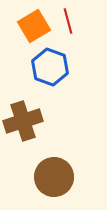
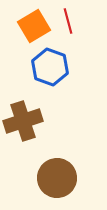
brown circle: moved 3 px right, 1 px down
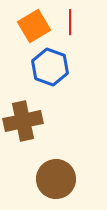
red line: moved 2 px right, 1 px down; rotated 15 degrees clockwise
brown cross: rotated 6 degrees clockwise
brown circle: moved 1 px left, 1 px down
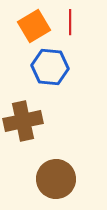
blue hexagon: rotated 15 degrees counterclockwise
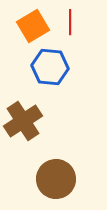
orange square: moved 1 px left
brown cross: rotated 21 degrees counterclockwise
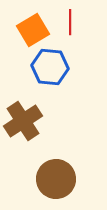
orange square: moved 4 px down
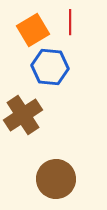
brown cross: moved 6 px up
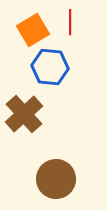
brown cross: moved 1 px right, 1 px up; rotated 9 degrees counterclockwise
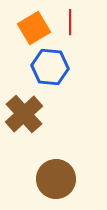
orange square: moved 1 px right, 2 px up
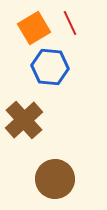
red line: moved 1 px down; rotated 25 degrees counterclockwise
brown cross: moved 6 px down
brown circle: moved 1 px left
